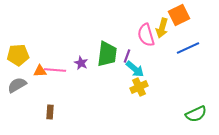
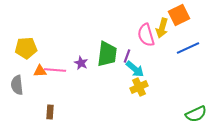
yellow pentagon: moved 8 px right, 7 px up
gray semicircle: rotated 66 degrees counterclockwise
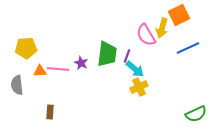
pink semicircle: rotated 15 degrees counterclockwise
pink line: moved 3 px right, 1 px up
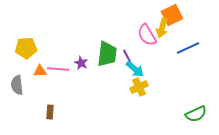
orange square: moved 7 px left
pink semicircle: moved 1 px right
purple line: rotated 48 degrees counterclockwise
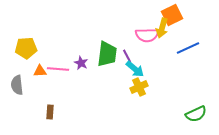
pink semicircle: rotated 60 degrees counterclockwise
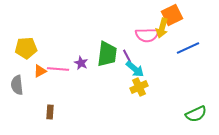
orange triangle: rotated 24 degrees counterclockwise
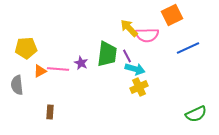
yellow arrow: moved 33 px left; rotated 120 degrees clockwise
cyan arrow: rotated 24 degrees counterclockwise
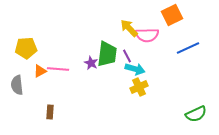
purple star: moved 10 px right
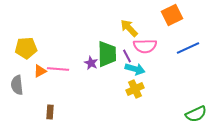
pink semicircle: moved 2 px left, 11 px down
green trapezoid: rotated 8 degrees counterclockwise
yellow cross: moved 4 px left, 2 px down
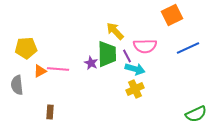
yellow arrow: moved 14 px left, 3 px down
